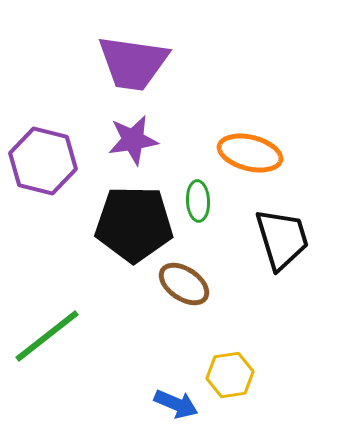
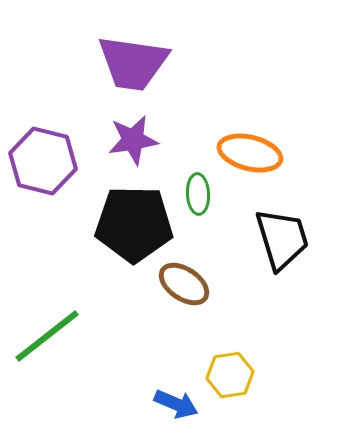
green ellipse: moved 7 px up
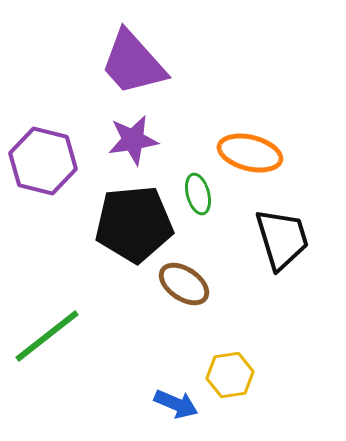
purple trapezoid: rotated 40 degrees clockwise
green ellipse: rotated 12 degrees counterclockwise
black pentagon: rotated 6 degrees counterclockwise
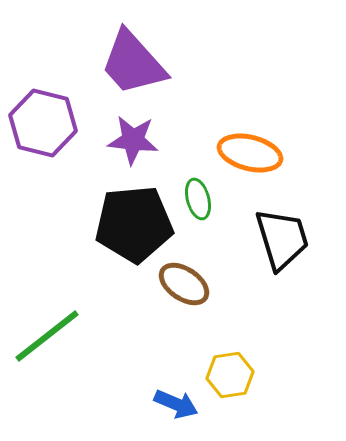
purple star: rotated 15 degrees clockwise
purple hexagon: moved 38 px up
green ellipse: moved 5 px down
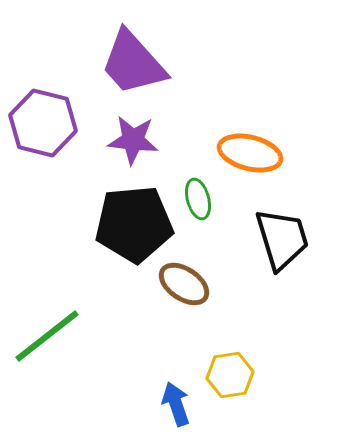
blue arrow: rotated 132 degrees counterclockwise
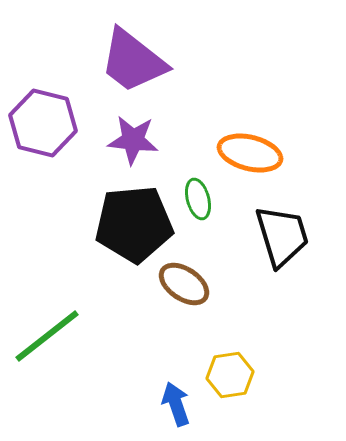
purple trapezoid: moved 2 px up; rotated 10 degrees counterclockwise
black trapezoid: moved 3 px up
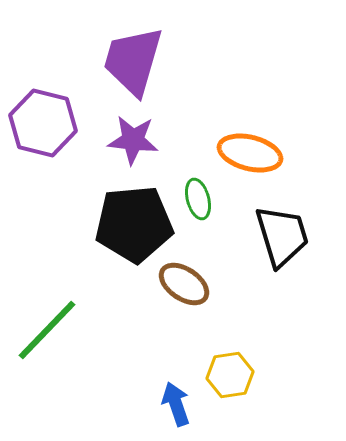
purple trapezoid: rotated 68 degrees clockwise
green line: moved 6 px up; rotated 8 degrees counterclockwise
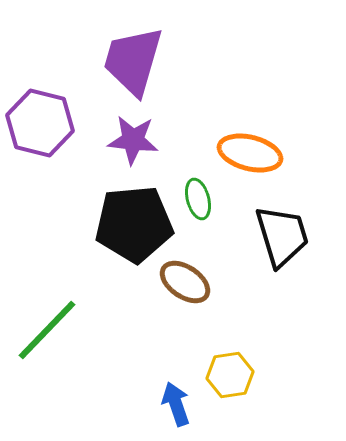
purple hexagon: moved 3 px left
brown ellipse: moved 1 px right, 2 px up
